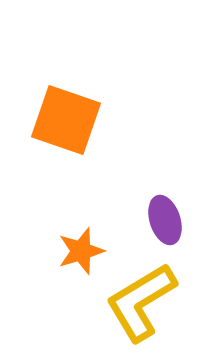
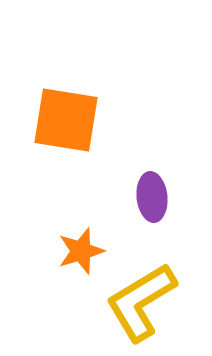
orange square: rotated 10 degrees counterclockwise
purple ellipse: moved 13 px left, 23 px up; rotated 12 degrees clockwise
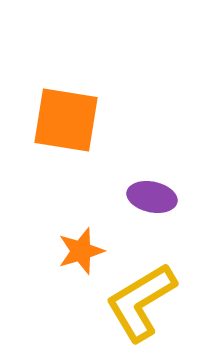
purple ellipse: rotated 72 degrees counterclockwise
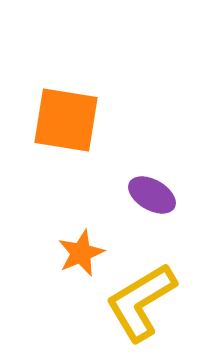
purple ellipse: moved 2 px up; rotated 18 degrees clockwise
orange star: moved 2 px down; rotated 6 degrees counterclockwise
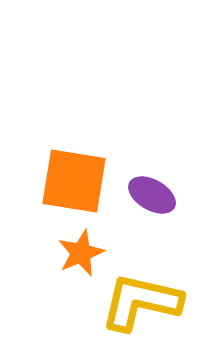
orange square: moved 8 px right, 61 px down
yellow L-shape: rotated 44 degrees clockwise
